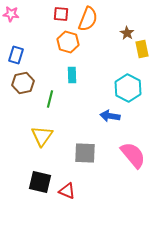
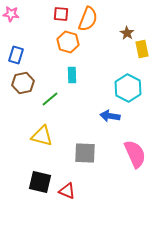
green line: rotated 36 degrees clockwise
yellow triangle: rotated 50 degrees counterclockwise
pink semicircle: moved 2 px right, 1 px up; rotated 16 degrees clockwise
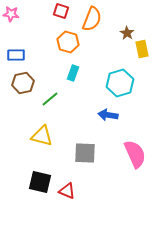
red square: moved 3 px up; rotated 14 degrees clockwise
orange semicircle: moved 4 px right
blue rectangle: rotated 72 degrees clockwise
cyan rectangle: moved 1 px right, 2 px up; rotated 21 degrees clockwise
cyan hexagon: moved 8 px left, 5 px up; rotated 16 degrees clockwise
blue arrow: moved 2 px left, 1 px up
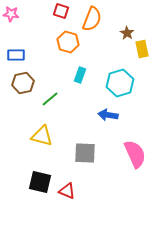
cyan rectangle: moved 7 px right, 2 px down
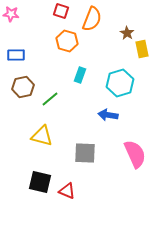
orange hexagon: moved 1 px left, 1 px up
brown hexagon: moved 4 px down
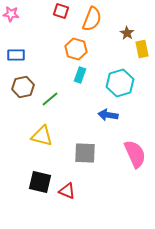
orange hexagon: moved 9 px right, 8 px down
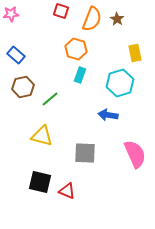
pink star: rotated 14 degrees counterclockwise
brown star: moved 10 px left, 14 px up
yellow rectangle: moved 7 px left, 4 px down
blue rectangle: rotated 42 degrees clockwise
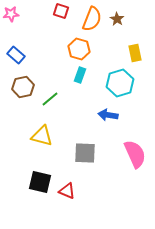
orange hexagon: moved 3 px right
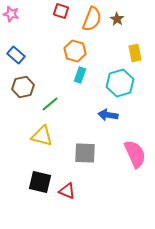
pink star: rotated 21 degrees clockwise
orange hexagon: moved 4 px left, 2 px down
green line: moved 5 px down
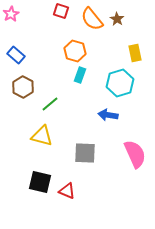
pink star: rotated 28 degrees clockwise
orange semicircle: rotated 120 degrees clockwise
brown hexagon: rotated 20 degrees counterclockwise
